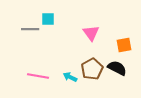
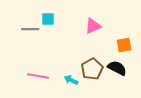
pink triangle: moved 2 px right, 7 px up; rotated 42 degrees clockwise
cyan arrow: moved 1 px right, 3 px down
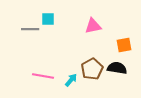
pink triangle: rotated 12 degrees clockwise
black semicircle: rotated 18 degrees counterclockwise
pink line: moved 5 px right
cyan arrow: rotated 104 degrees clockwise
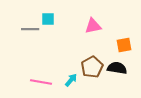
brown pentagon: moved 2 px up
pink line: moved 2 px left, 6 px down
